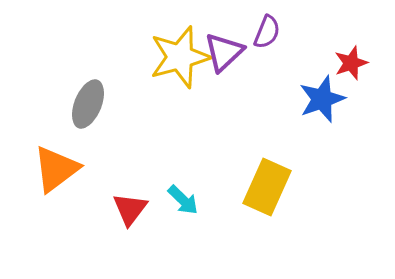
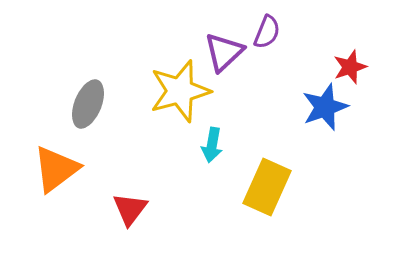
yellow star: moved 34 px down
red star: moved 1 px left, 4 px down
blue star: moved 3 px right, 8 px down
cyan arrow: moved 29 px right, 55 px up; rotated 56 degrees clockwise
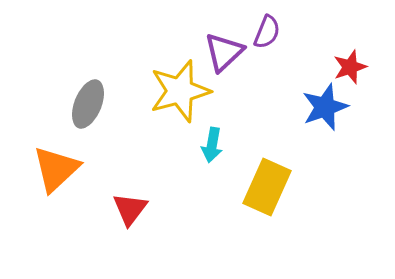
orange triangle: rotated 6 degrees counterclockwise
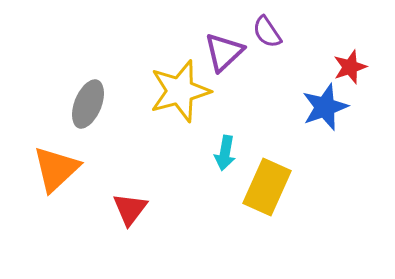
purple semicircle: rotated 124 degrees clockwise
cyan arrow: moved 13 px right, 8 px down
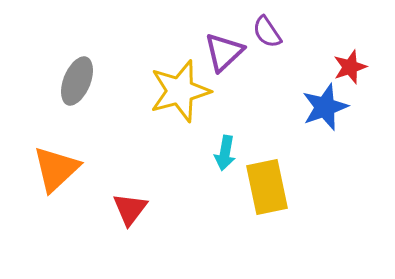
gray ellipse: moved 11 px left, 23 px up
yellow rectangle: rotated 36 degrees counterclockwise
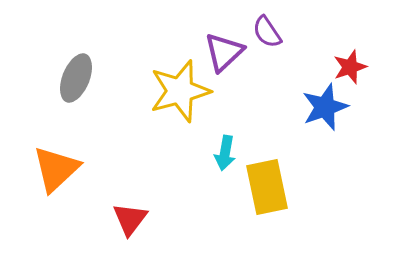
gray ellipse: moved 1 px left, 3 px up
red triangle: moved 10 px down
